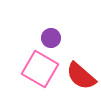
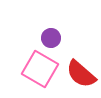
red semicircle: moved 2 px up
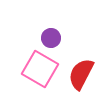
red semicircle: rotated 76 degrees clockwise
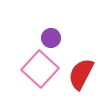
pink square: rotated 12 degrees clockwise
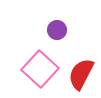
purple circle: moved 6 px right, 8 px up
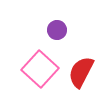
red semicircle: moved 2 px up
